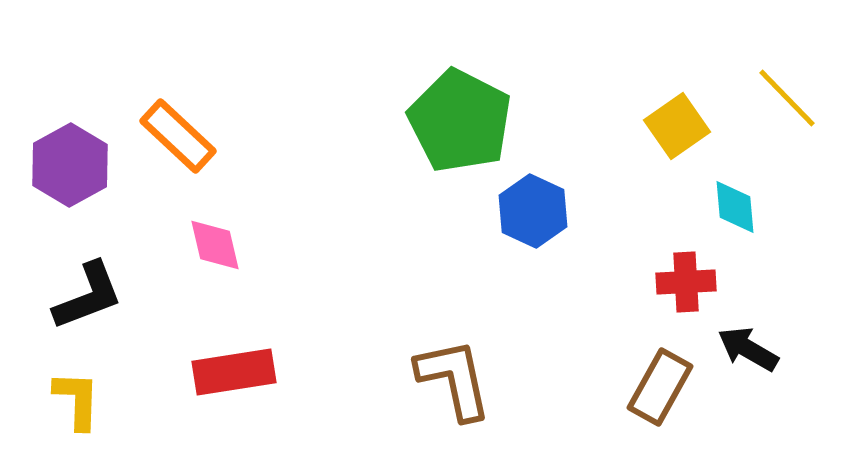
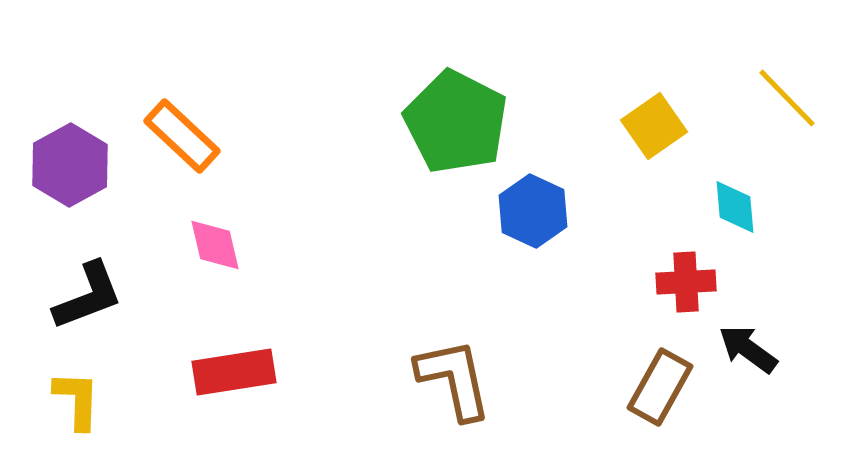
green pentagon: moved 4 px left, 1 px down
yellow square: moved 23 px left
orange rectangle: moved 4 px right
black arrow: rotated 6 degrees clockwise
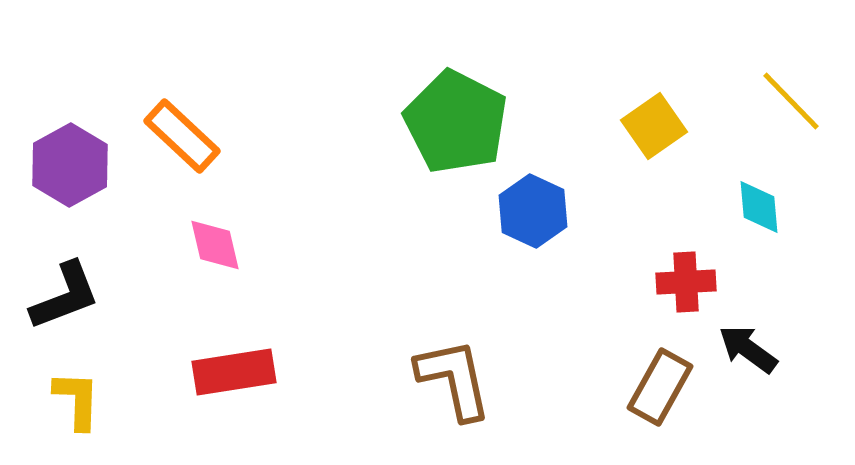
yellow line: moved 4 px right, 3 px down
cyan diamond: moved 24 px right
black L-shape: moved 23 px left
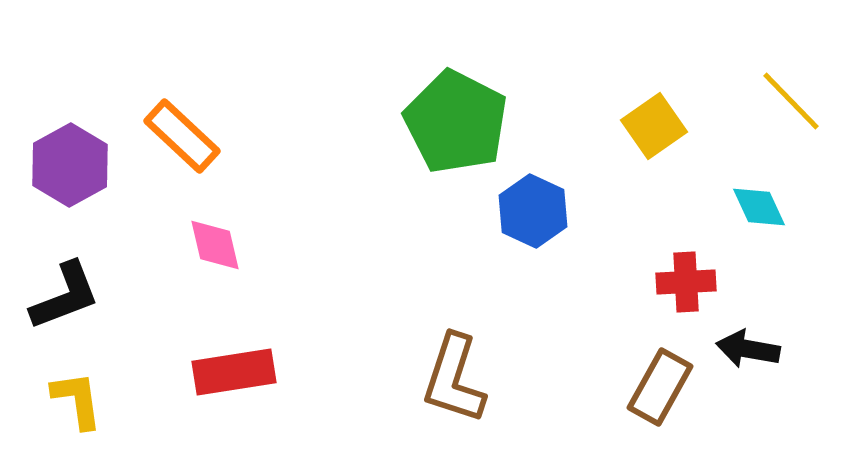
cyan diamond: rotated 20 degrees counterclockwise
black arrow: rotated 26 degrees counterclockwise
brown L-shape: rotated 150 degrees counterclockwise
yellow L-shape: rotated 10 degrees counterclockwise
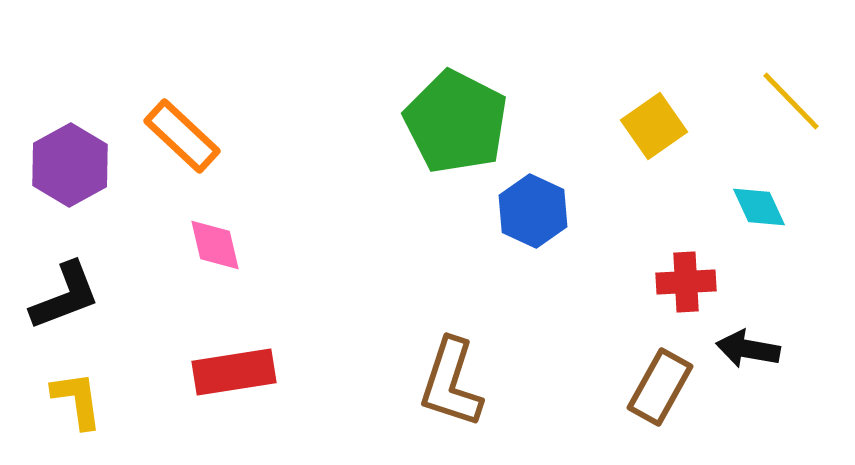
brown L-shape: moved 3 px left, 4 px down
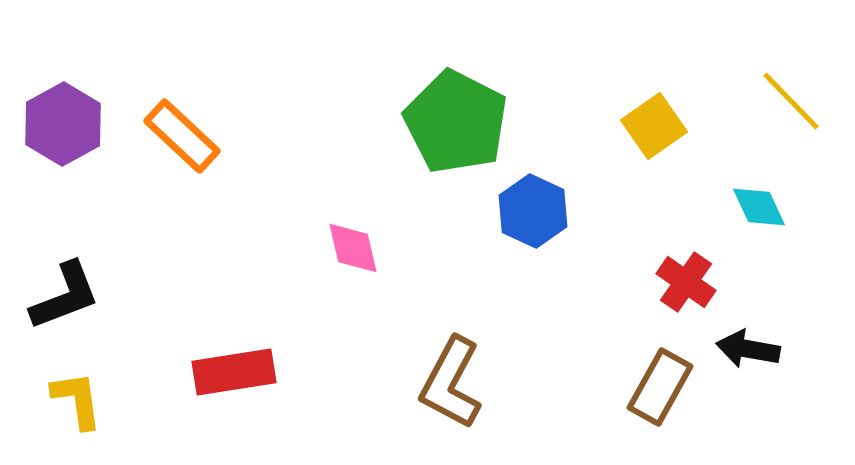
purple hexagon: moved 7 px left, 41 px up
pink diamond: moved 138 px right, 3 px down
red cross: rotated 38 degrees clockwise
brown L-shape: rotated 10 degrees clockwise
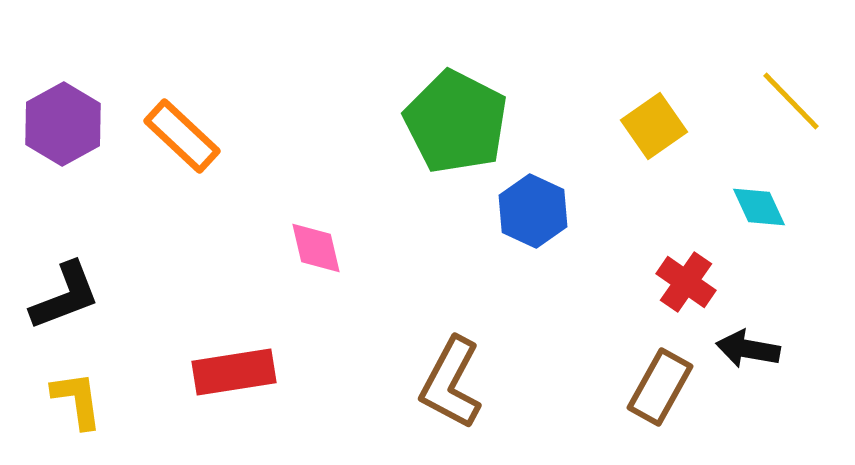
pink diamond: moved 37 px left
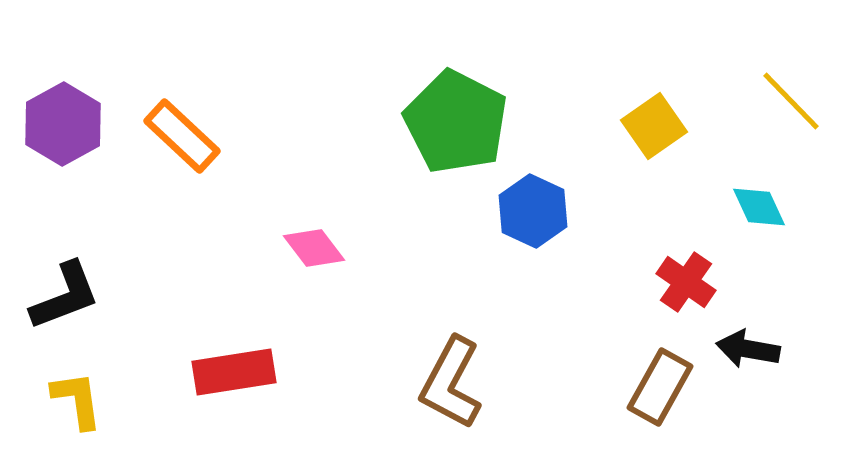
pink diamond: moved 2 px left; rotated 24 degrees counterclockwise
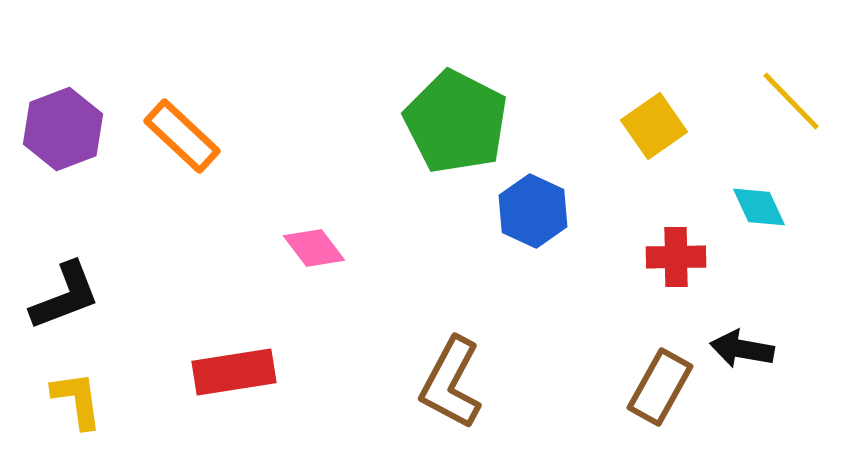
purple hexagon: moved 5 px down; rotated 8 degrees clockwise
red cross: moved 10 px left, 25 px up; rotated 36 degrees counterclockwise
black arrow: moved 6 px left
